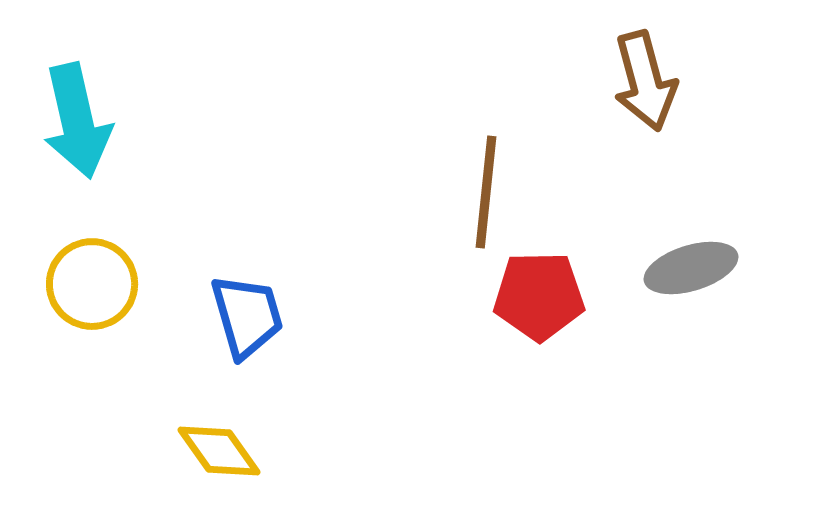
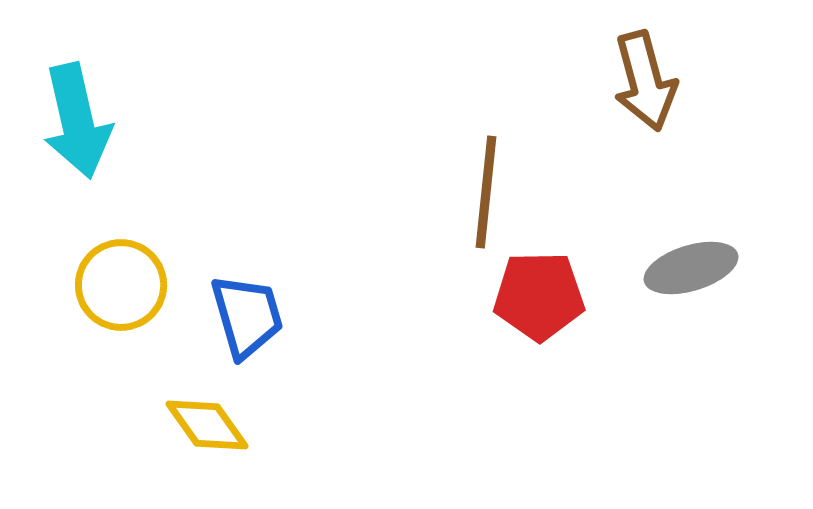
yellow circle: moved 29 px right, 1 px down
yellow diamond: moved 12 px left, 26 px up
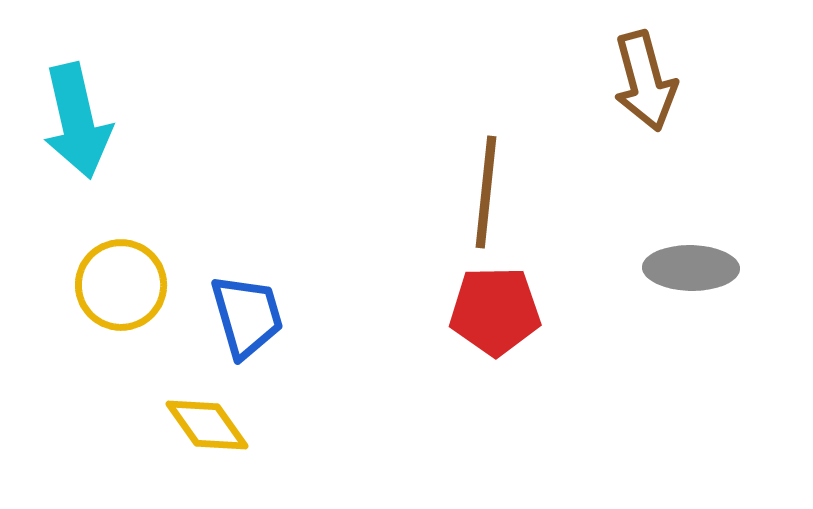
gray ellipse: rotated 18 degrees clockwise
red pentagon: moved 44 px left, 15 px down
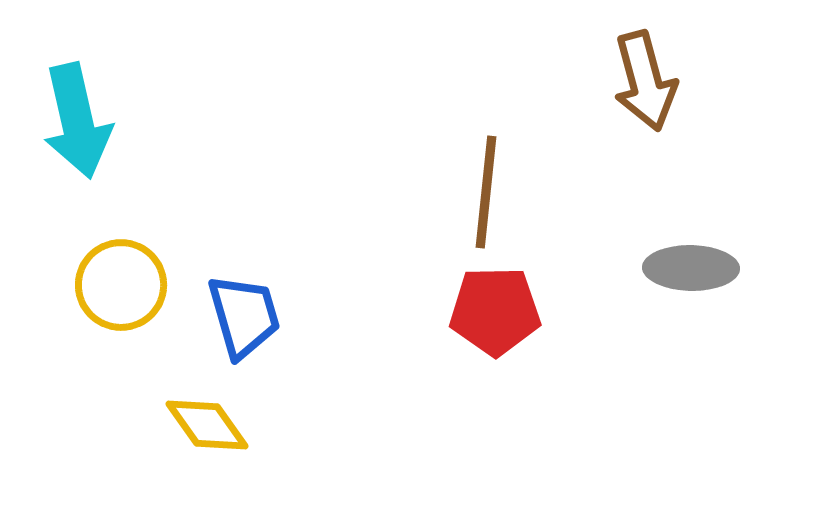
blue trapezoid: moved 3 px left
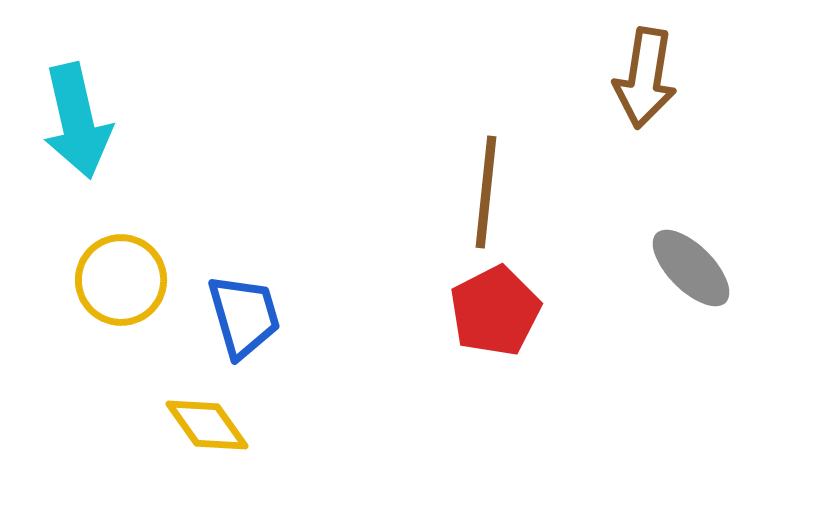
brown arrow: moved 3 px up; rotated 24 degrees clockwise
gray ellipse: rotated 44 degrees clockwise
yellow circle: moved 5 px up
red pentagon: rotated 26 degrees counterclockwise
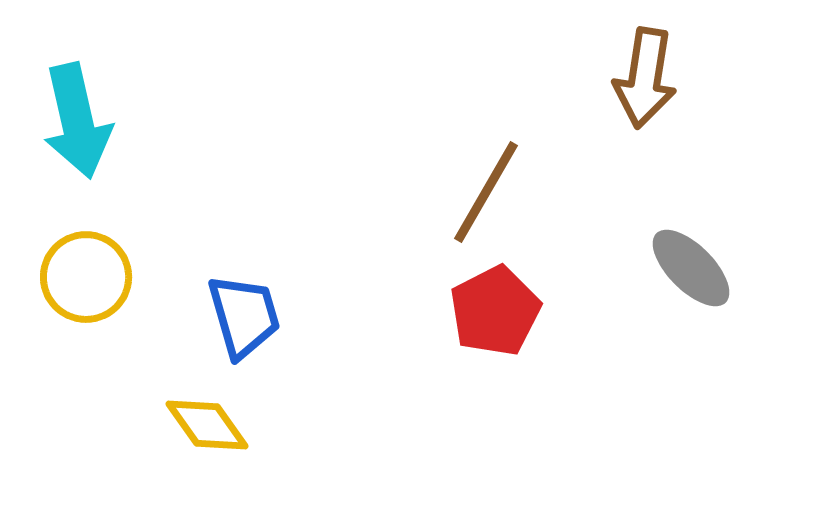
brown line: rotated 24 degrees clockwise
yellow circle: moved 35 px left, 3 px up
